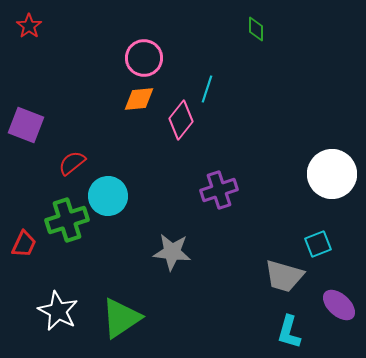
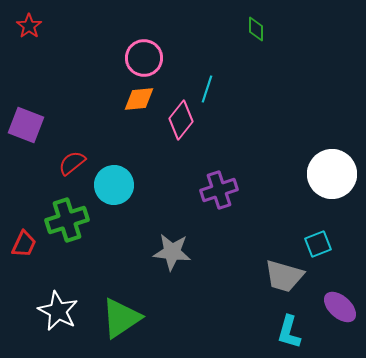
cyan circle: moved 6 px right, 11 px up
purple ellipse: moved 1 px right, 2 px down
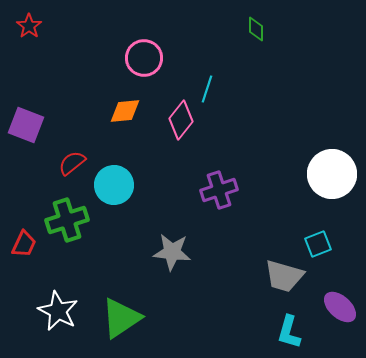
orange diamond: moved 14 px left, 12 px down
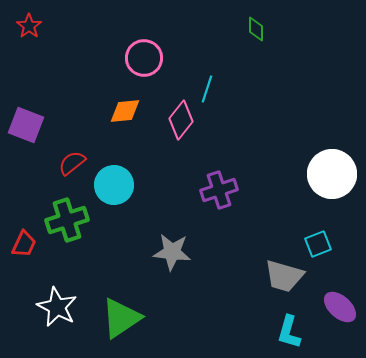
white star: moved 1 px left, 4 px up
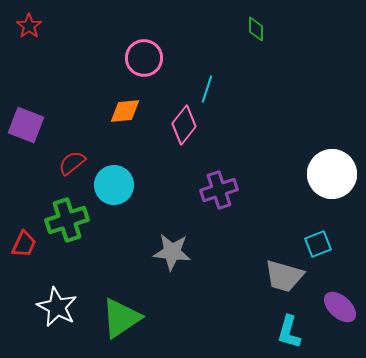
pink diamond: moved 3 px right, 5 px down
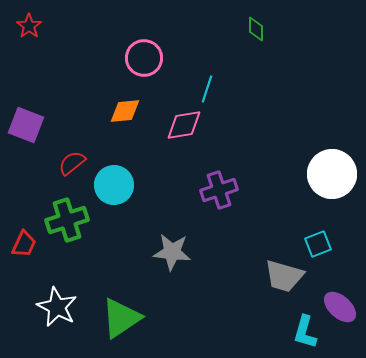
pink diamond: rotated 42 degrees clockwise
cyan L-shape: moved 16 px right
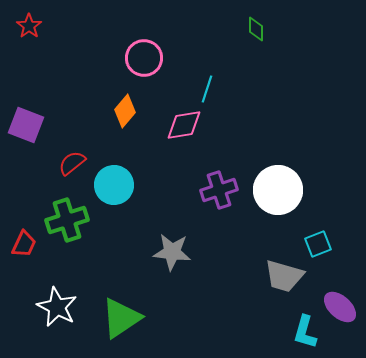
orange diamond: rotated 44 degrees counterclockwise
white circle: moved 54 px left, 16 px down
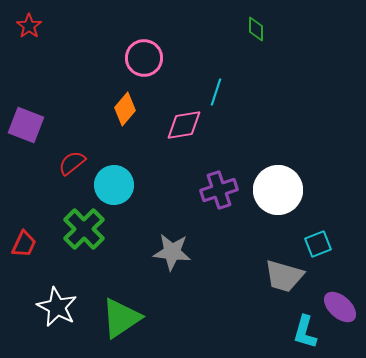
cyan line: moved 9 px right, 3 px down
orange diamond: moved 2 px up
green cross: moved 17 px right, 9 px down; rotated 27 degrees counterclockwise
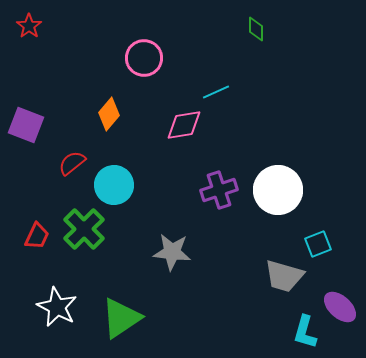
cyan line: rotated 48 degrees clockwise
orange diamond: moved 16 px left, 5 px down
red trapezoid: moved 13 px right, 8 px up
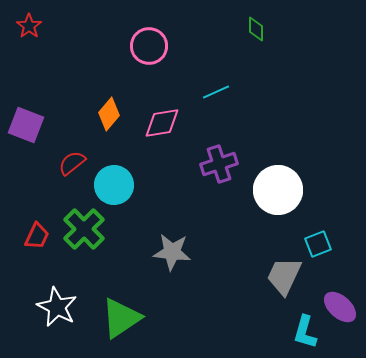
pink circle: moved 5 px right, 12 px up
pink diamond: moved 22 px left, 2 px up
purple cross: moved 26 px up
gray trapezoid: rotated 99 degrees clockwise
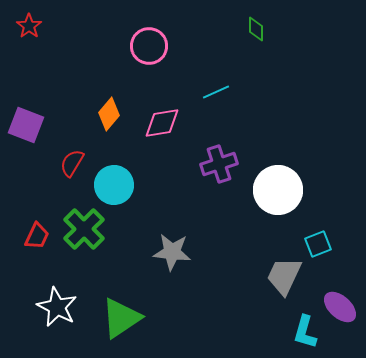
red semicircle: rotated 20 degrees counterclockwise
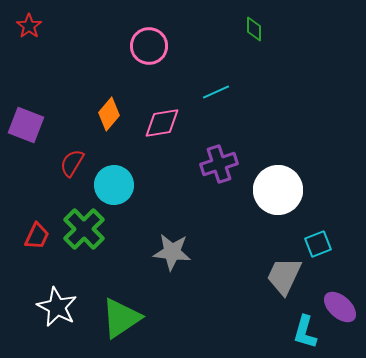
green diamond: moved 2 px left
